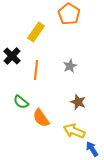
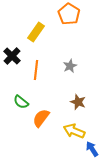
orange semicircle: rotated 72 degrees clockwise
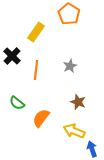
green semicircle: moved 4 px left, 1 px down
blue arrow: rotated 14 degrees clockwise
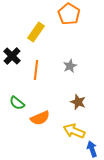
orange semicircle: moved 1 px left; rotated 150 degrees counterclockwise
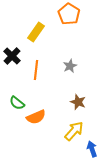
orange semicircle: moved 4 px left, 1 px up
yellow arrow: rotated 110 degrees clockwise
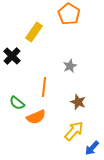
yellow rectangle: moved 2 px left
orange line: moved 8 px right, 17 px down
blue arrow: moved 1 px up; rotated 119 degrees counterclockwise
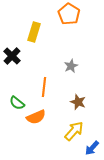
yellow rectangle: rotated 18 degrees counterclockwise
gray star: moved 1 px right
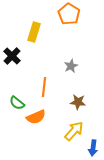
brown star: rotated 14 degrees counterclockwise
blue arrow: moved 1 px right; rotated 35 degrees counterclockwise
